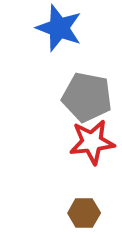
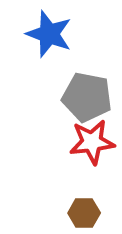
blue star: moved 10 px left, 6 px down
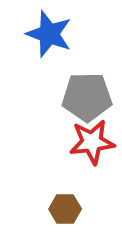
gray pentagon: rotated 12 degrees counterclockwise
brown hexagon: moved 19 px left, 4 px up
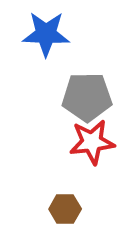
blue star: moved 3 px left; rotated 18 degrees counterclockwise
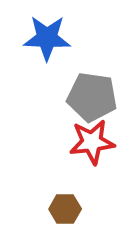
blue star: moved 1 px right, 4 px down
gray pentagon: moved 5 px right; rotated 9 degrees clockwise
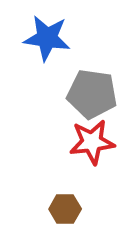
blue star: rotated 6 degrees clockwise
gray pentagon: moved 3 px up
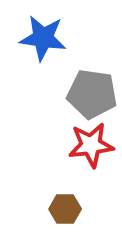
blue star: moved 4 px left
red star: moved 1 px left, 3 px down
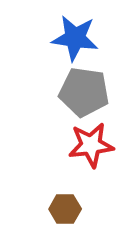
blue star: moved 32 px right
gray pentagon: moved 8 px left, 2 px up
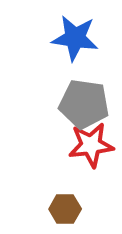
gray pentagon: moved 12 px down
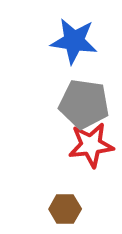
blue star: moved 1 px left, 3 px down
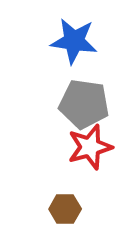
red star: moved 1 px left, 2 px down; rotated 9 degrees counterclockwise
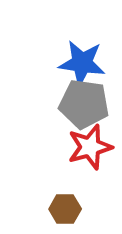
blue star: moved 8 px right, 22 px down
